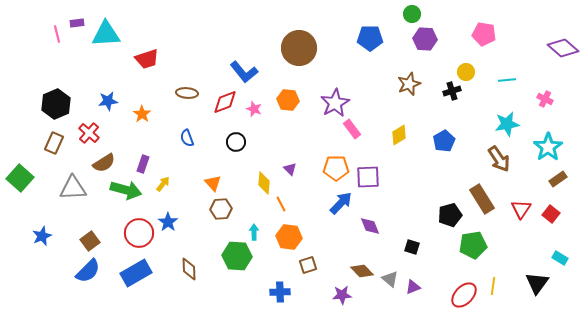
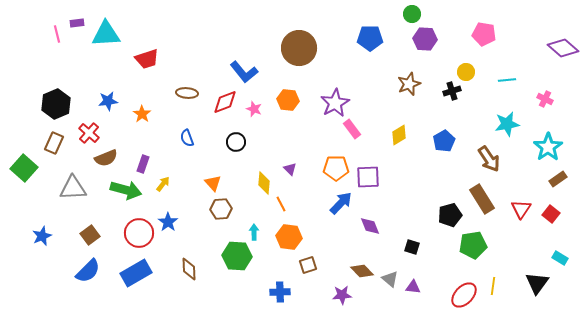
brown arrow at (499, 159): moved 10 px left
brown semicircle at (104, 163): moved 2 px right, 5 px up; rotated 10 degrees clockwise
green square at (20, 178): moved 4 px right, 10 px up
brown square at (90, 241): moved 6 px up
purple triangle at (413, 287): rotated 28 degrees clockwise
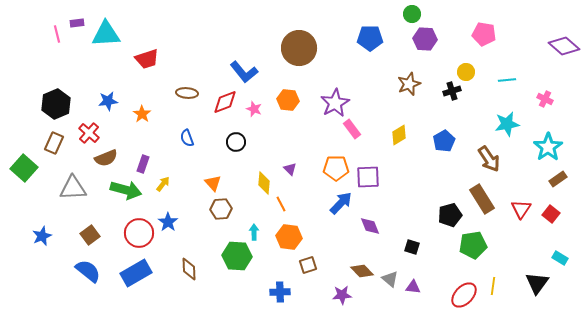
purple diamond at (563, 48): moved 1 px right, 2 px up
blue semicircle at (88, 271): rotated 96 degrees counterclockwise
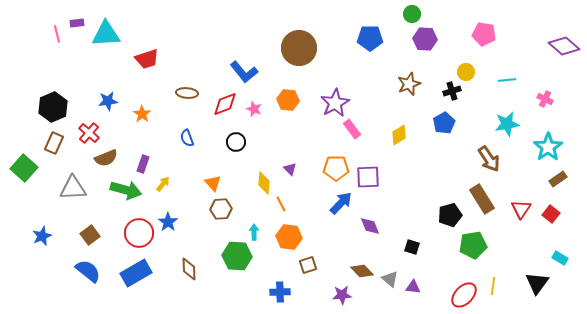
red diamond at (225, 102): moved 2 px down
black hexagon at (56, 104): moved 3 px left, 3 px down
blue pentagon at (444, 141): moved 18 px up
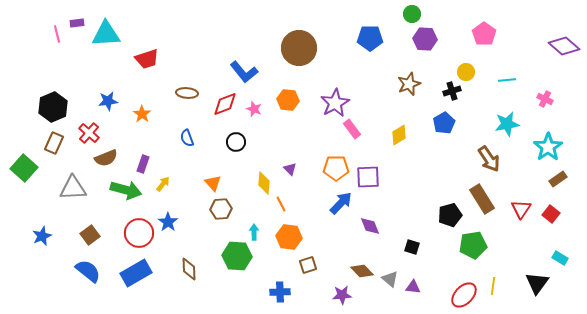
pink pentagon at (484, 34): rotated 25 degrees clockwise
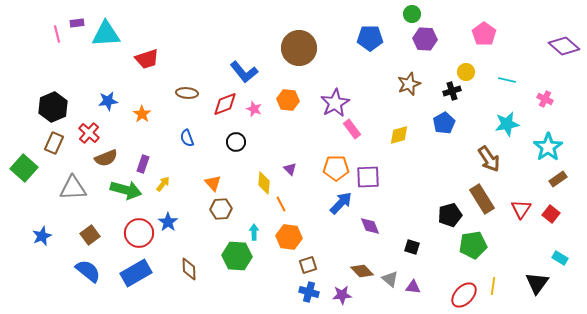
cyan line at (507, 80): rotated 18 degrees clockwise
yellow diamond at (399, 135): rotated 15 degrees clockwise
blue cross at (280, 292): moved 29 px right; rotated 18 degrees clockwise
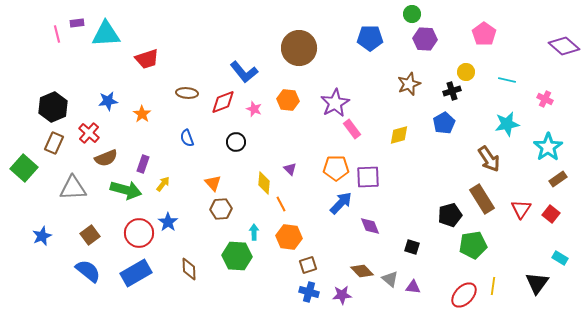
red diamond at (225, 104): moved 2 px left, 2 px up
